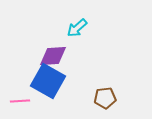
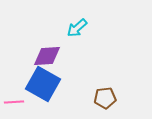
purple diamond: moved 6 px left
blue square: moved 5 px left, 3 px down
pink line: moved 6 px left, 1 px down
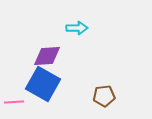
cyan arrow: rotated 140 degrees counterclockwise
brown pentagon: moved 1 px left, 2 px up
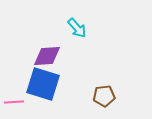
cyan arrow: rotated 50 degrees clockwise
blue square: rotated 12 degrees counterclockwise
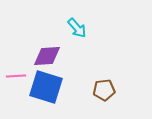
blue square: moved 3 px right, 3 px down
brown pentagon: moved 6 px up
pink line: moved 2 px right, 26 px up
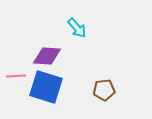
purple diamond: rotated 8 degrees clockwise
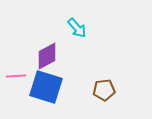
purple diamond: rotated 32 degrees counterclockwise
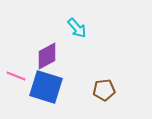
pink line: rotated 24 degrees clockwise
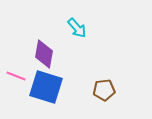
purple diamond: moved 3 px left, 2 px up; rotated 52 degrees counterclockwise
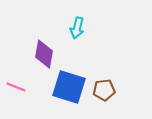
cyan arrow: rotated 55 degrees clockwise
pink line: moved 11 px down
blue square: moved 23 px right
